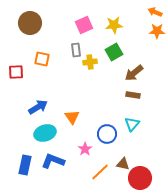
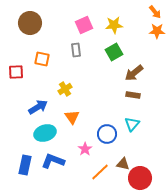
orange arrow: rotated 152 degrees counterclockwise
yellow cross: moved 25 px left, 27 px down; rotated 24 degrees counterclockwise
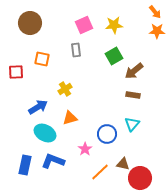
green square: moved 4 px down
brown arrow: moved 2 px up
orange triangle: moved 2 px left, 1 px down; rotated 49 degrees clockwise
cyan ellipse: rotated 45 degrees clockwise
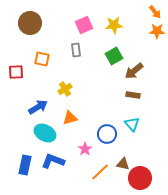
cyan triangle: rotated 21 degrees counterclockwise
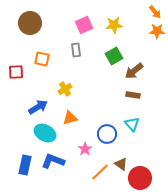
brown triangle: moved 2 px left; rotated 24 degrees clockwise
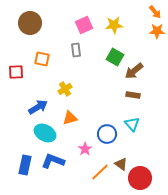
green square: moved 1 px right, 1 px down; rotated 30 degrees counterclockwise
